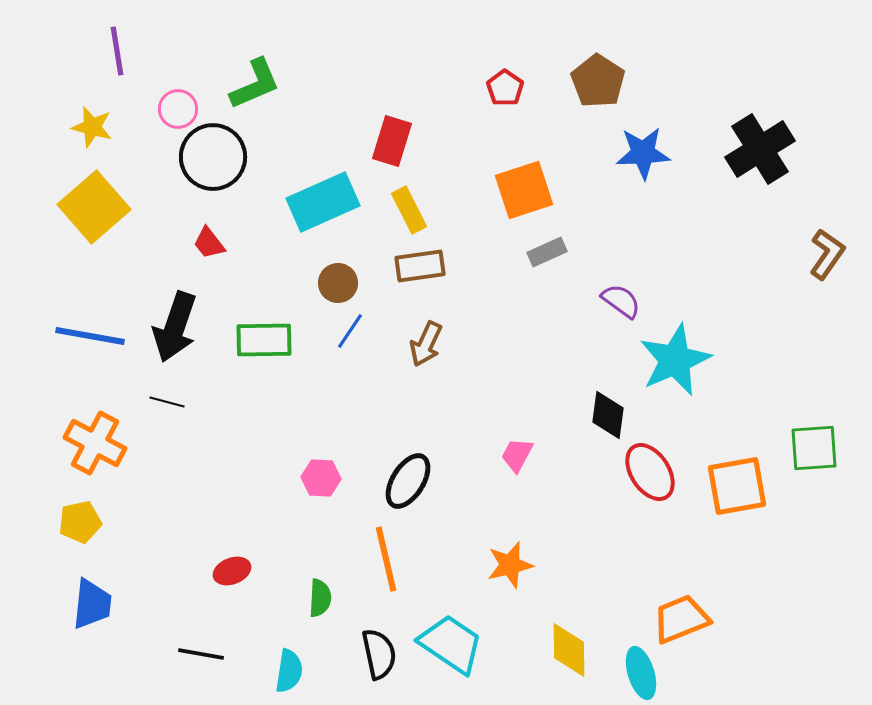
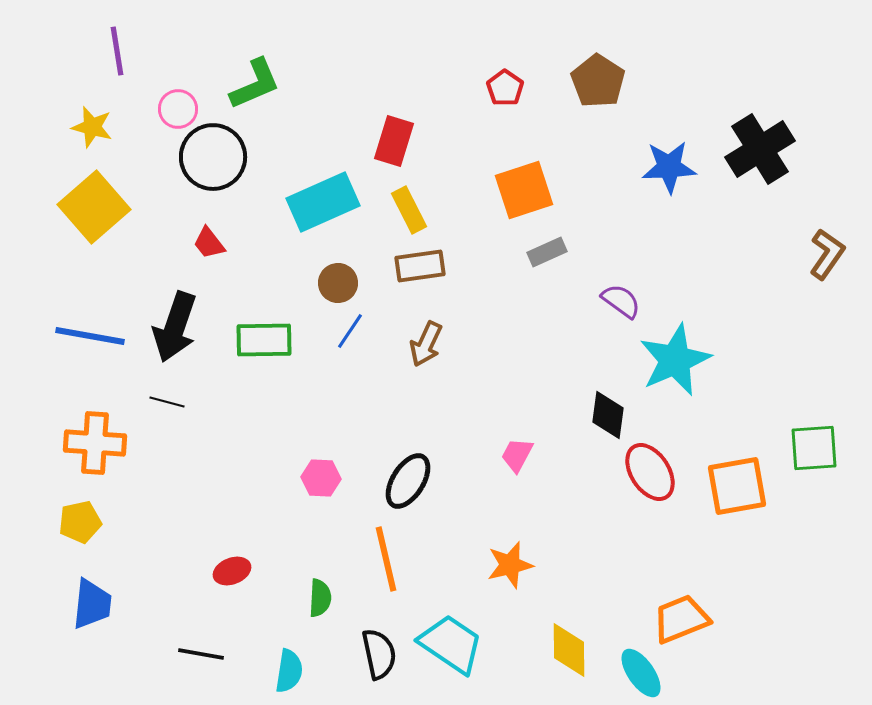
red rectangle at (392, 141): moved 2 px right
blue star at (643, 153): moved 26 px right, 14 px down
orange cross at (95, 443): rotated 24 degrees counterclockwise
cyan ellipse at (641, 673): rotated 18 degrees counterclockwise
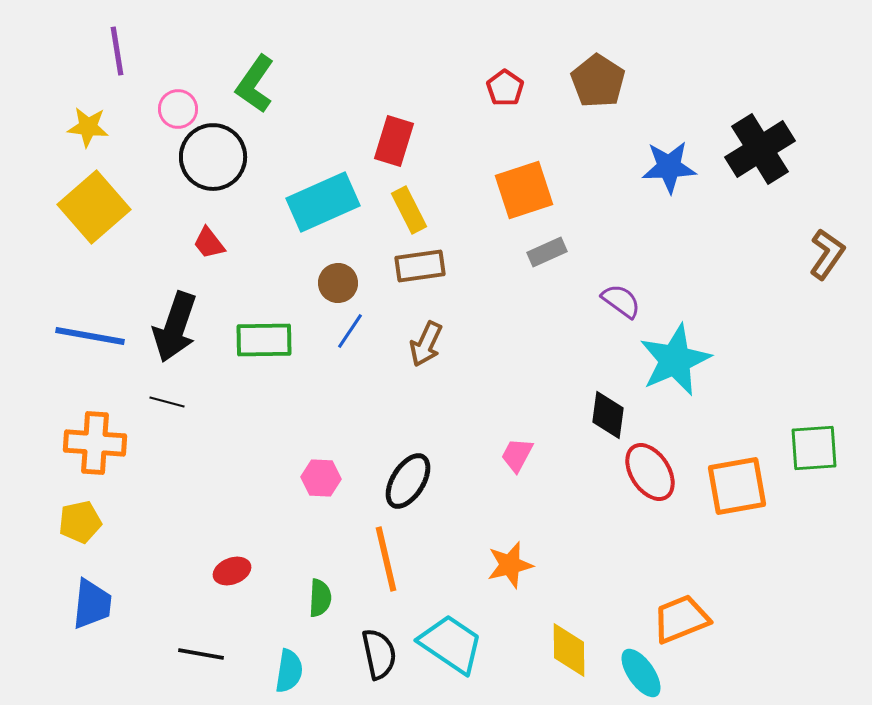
green L-shape at (255, 84): rotated 148 degrees clockwise
yellow star at (92, 127): moved 4 px left; rotated 9 degrees counterclockwise
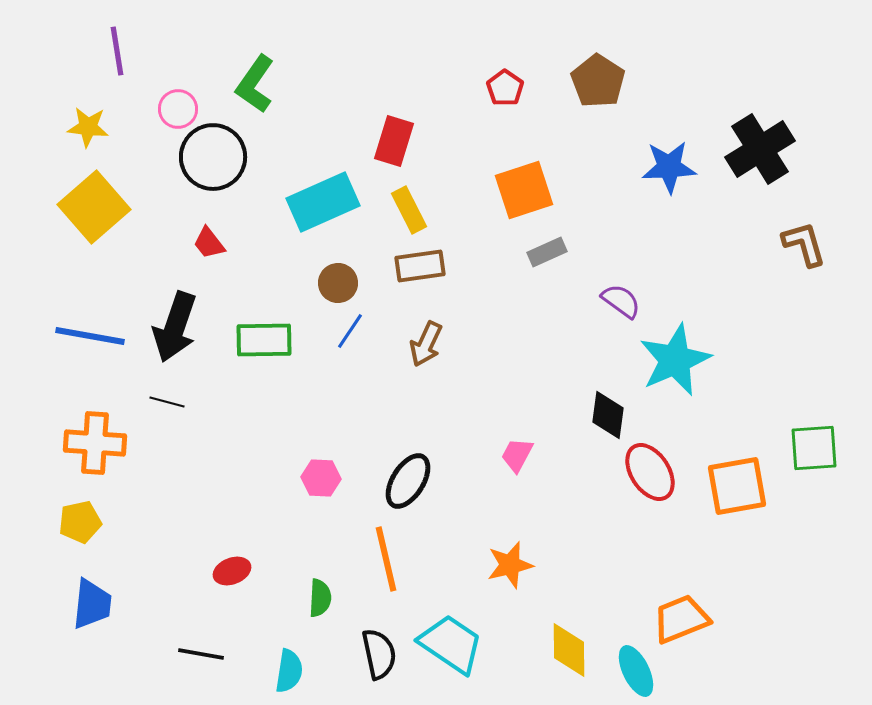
brown L-shape at (827, 254): moved 23 px left, 10 px up; rotated 51 degrees counterclockwise
cyan ellipse at (641, 673): moved 5 px left, 2 px up; rotated 9 degrees clockwise
